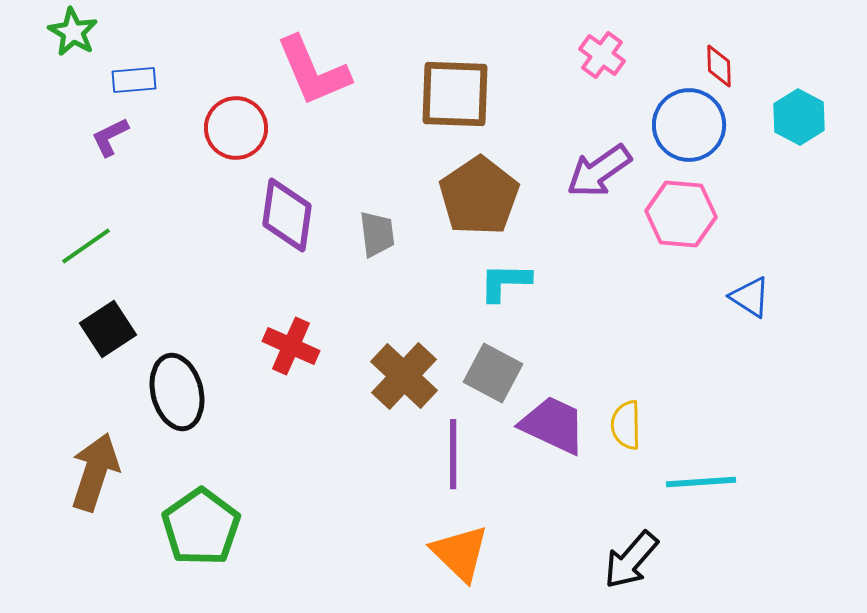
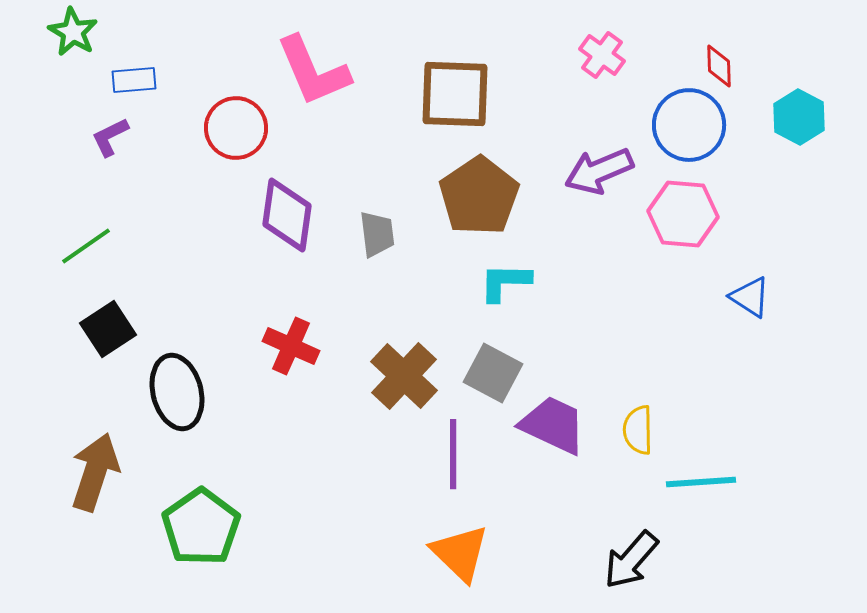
purple arrow: rotated 12 degrees clockwise
pink hexagon: moved 2 px right
yellow semicircle: moved 12 px right, 5 px down
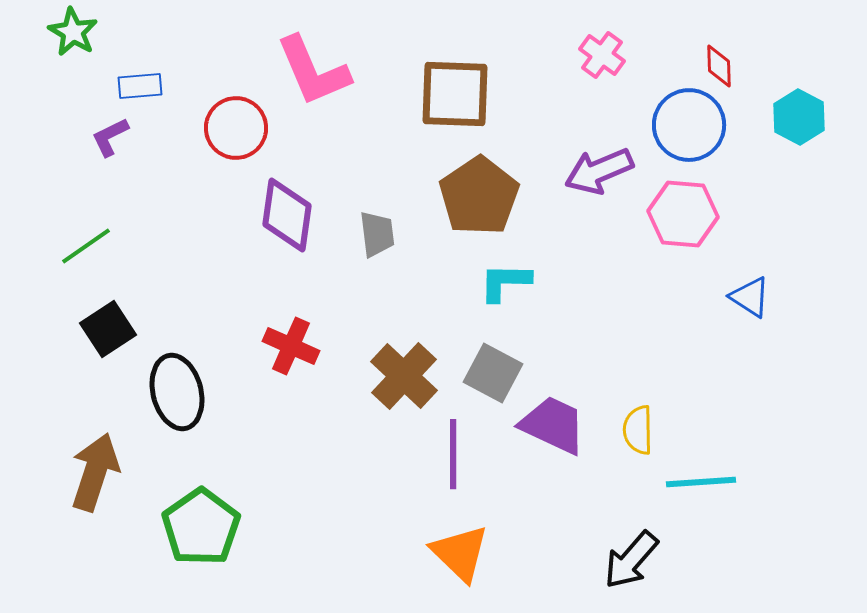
blue rectangle: moved 6 px right, 6 px down
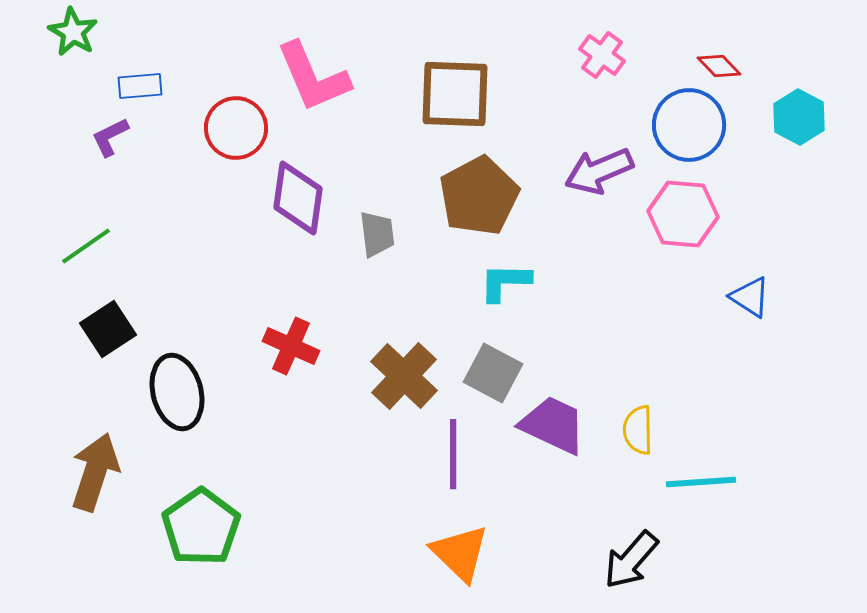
red diamond: rotated 42 degrees counterclockwise
pink L-shape: moved 6 px down
brown pentagon: rotated 6 degrees clockwise
purple diamond: moved 11 px right, 17 px up
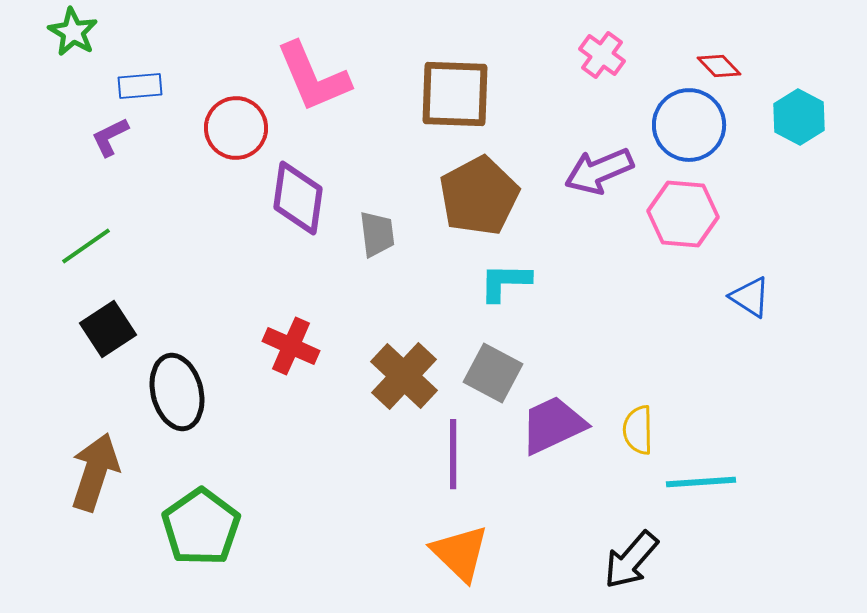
purple trapezoid: rotated 50 degrees counterclockwise
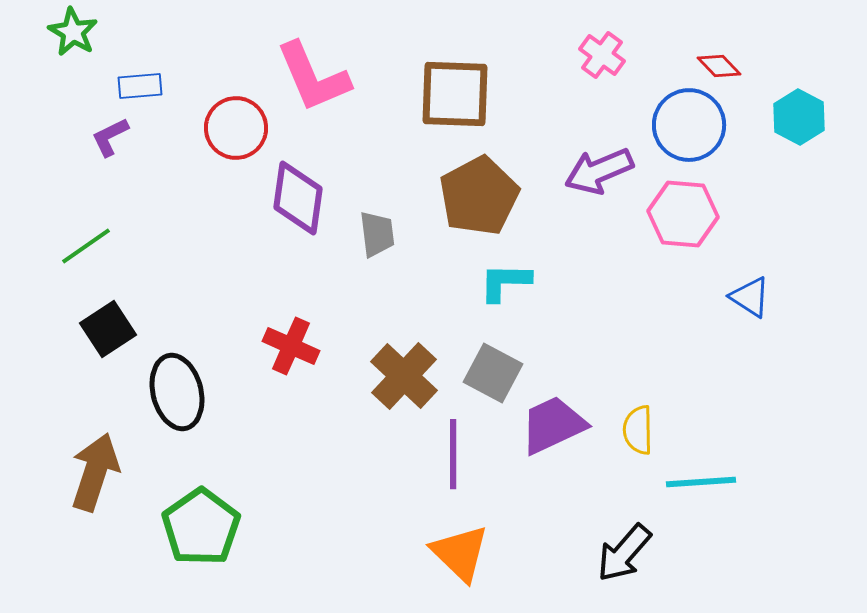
black arrow: moved 7 px left, 7 px up
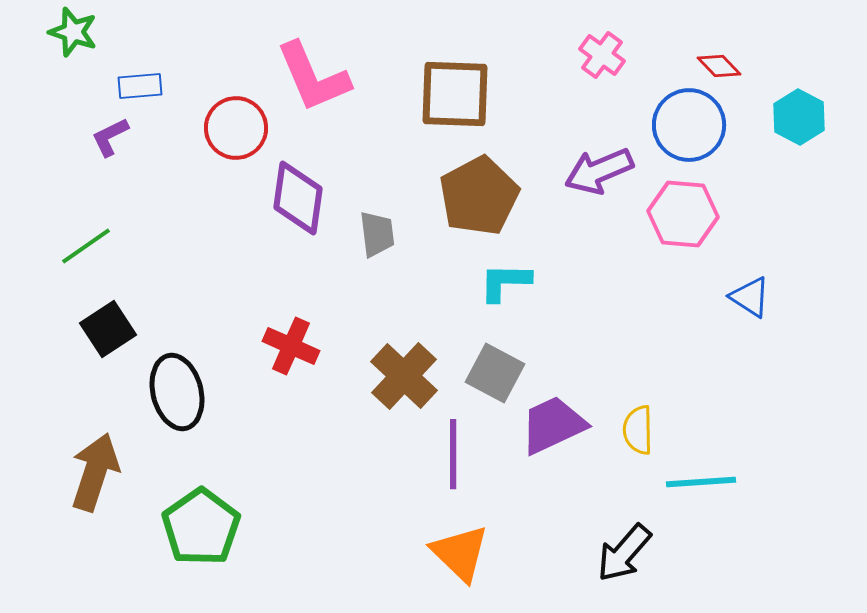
green star: rotated 12 degrees counterclockwise
gray square: moved 2 px right
